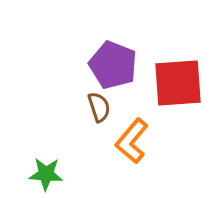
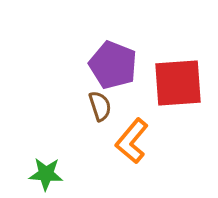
brown semicircle: moved 1 px right, 1 px up
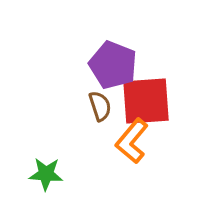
red square: moved 32 px left, 18 px down
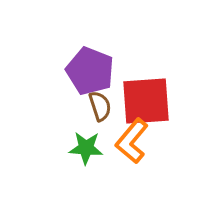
purple pentagon: moved 23 px left, 6 px down
green star: moved 40 px right, 26 px up
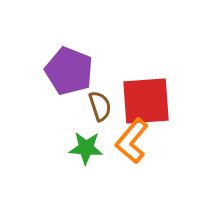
purple pentagon: moved 21 px left
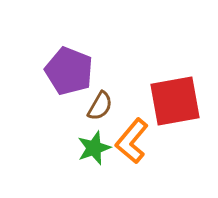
red square: moved 29 px right; rotated 6 degrees counterclockwise
brown semicircle: rotated 48 degrees clockwise
green star: moved 8 px right; rotated 24 degrees counterclockwise
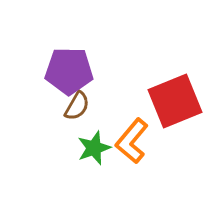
purple pentagon: rotated 21 degrees counterclockwise
red square: rotated 12 degrees counterclockwise
brown semicircle: moved 23 px left
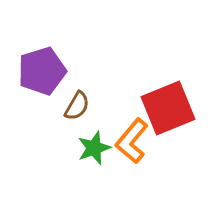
purple pentagon: moved 27 px left; rotated 18 degrees counterclockwise
red square: moved 7 px left, 7 px down
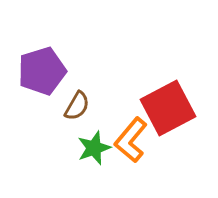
red square: rotated 6 degrees counterclockwise
orange L-shape: moved 1 px left, 1 px up
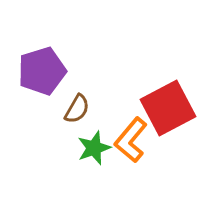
brown semicircle: moved 3 px down
